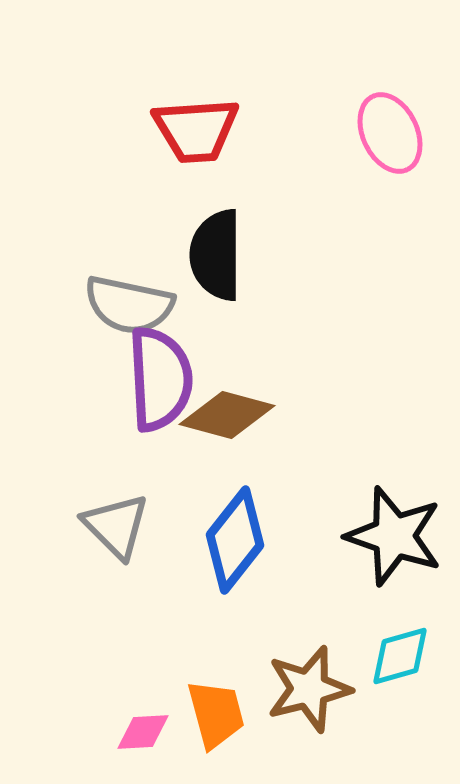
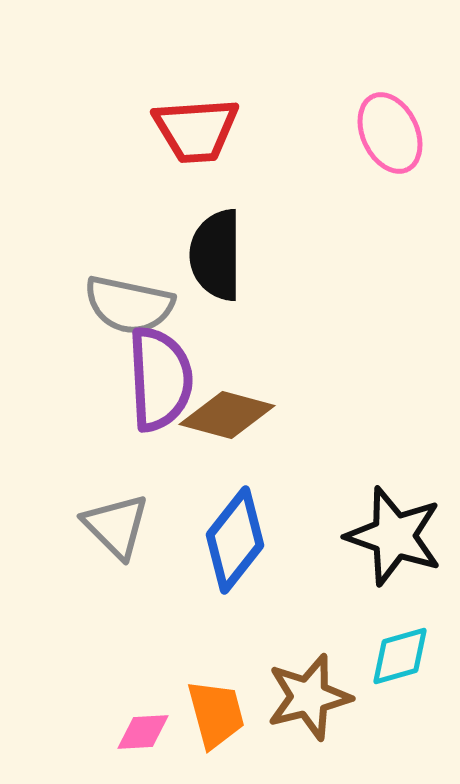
brown star: moved 8 px down
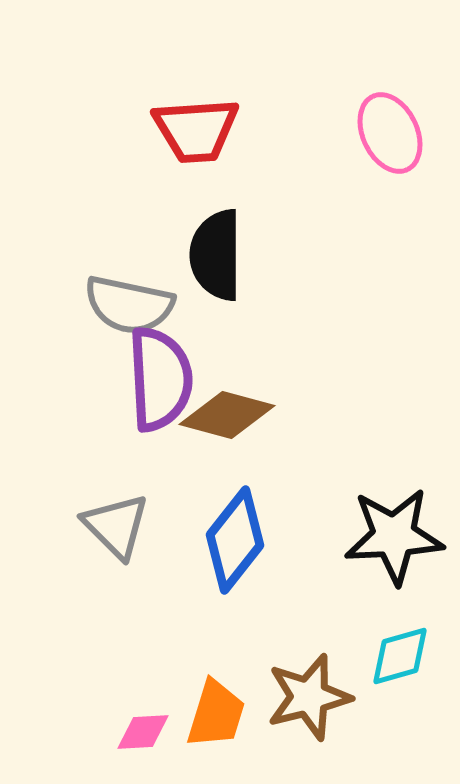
black star: rotated 22 degrees counterclockwise
orange trapezoid: rotated 32 degrees clockwise
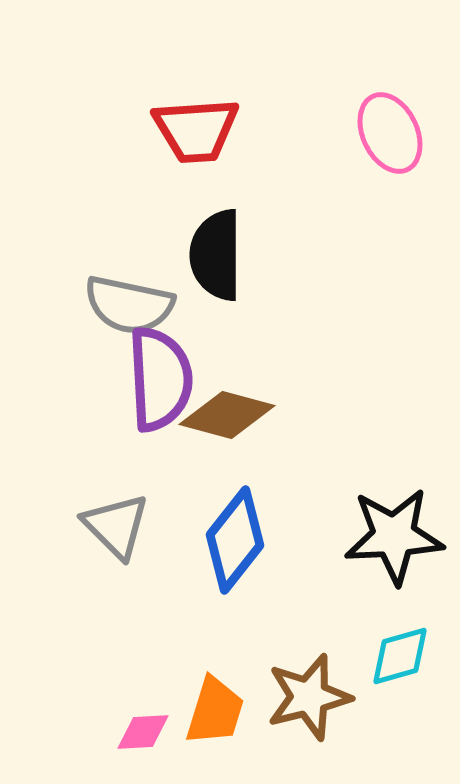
orange trapezoid: moved 1 px left, 3 px up
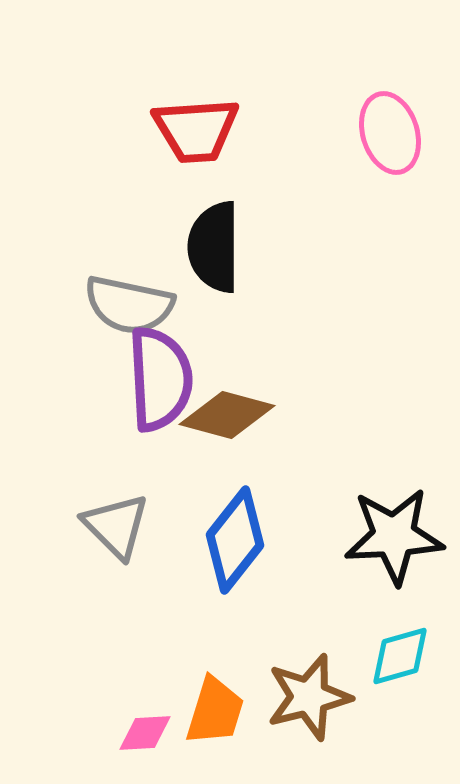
pink ellipse: rotated 8 degrees clockwise
black semicircle: moved 2 px left, 8 px up
pink diamond: moved 2 px right, 1 px down
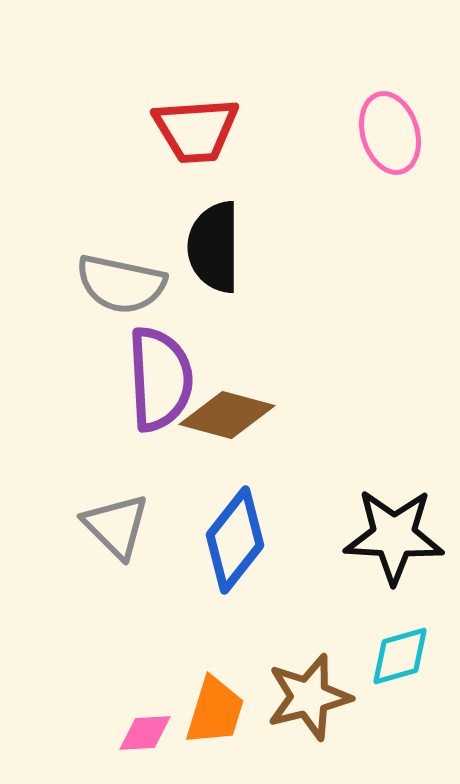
gray semicircle: moved 8 px left, 21 px up
black star: rotated 6 degrees clockwise
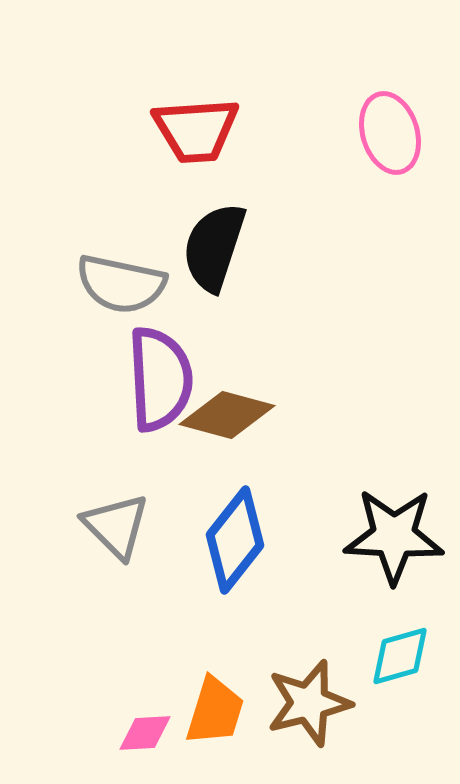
black semicircle: rotated 18 degrees clockwise
brown star: moved 6 px down
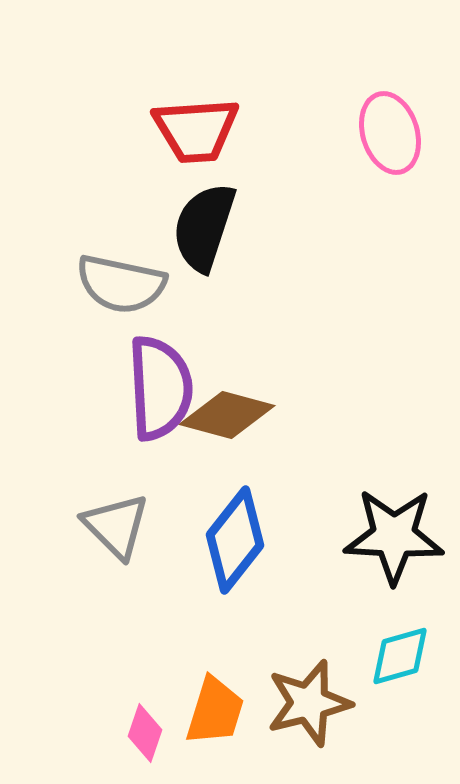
black semicircle: moved 10 px left, 20 px up
purple semicircle: moved 9 px down
pink diamond: rotated 68 degrees counterclockwise
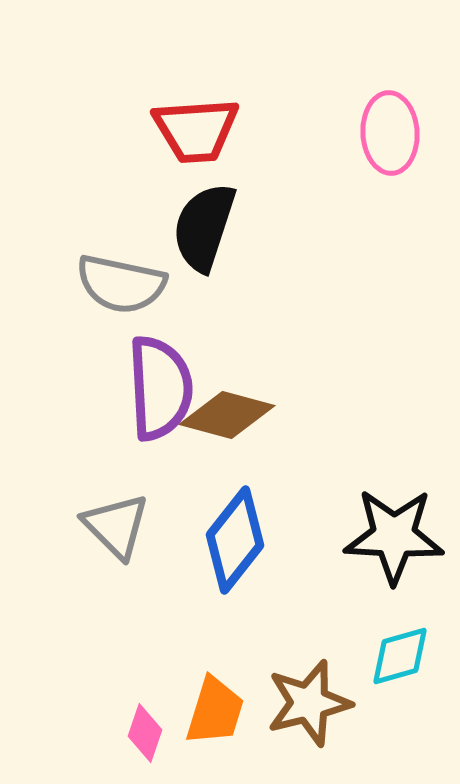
pink ellipse: rotated 14 degrees clockwise
